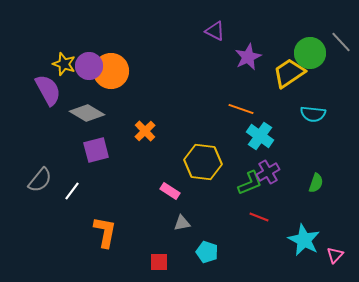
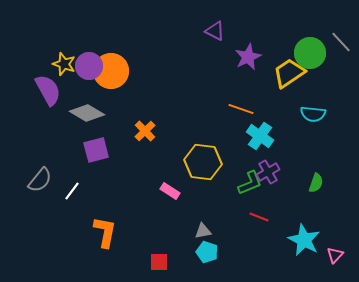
gray triangle: moved 21 px right, 8 px down
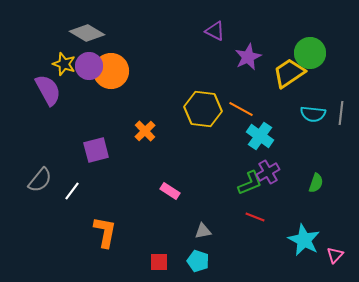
gray line: moved 71 px down; rotated 50 degrees clockwise
orange line: rotated 10 degrees clockwise
gray diamond: moved 80 px up
yellow hexagon: moved 53 px up
red line: moved 4 px left
cyan pentagon: moved 9 px left, 9 px down
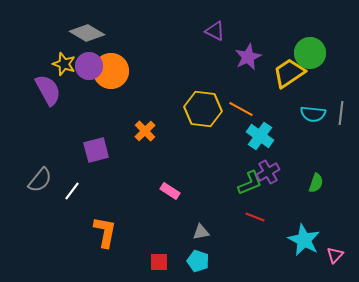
gray triangle: moved 2 px left, 1 px down
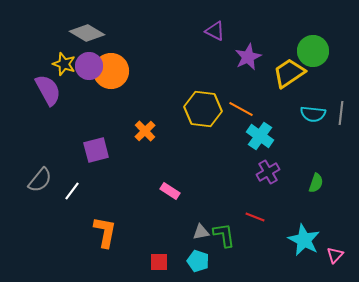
green circle: moved 3 px right, 2 px up
green L-shape: moved 26 px left, 52 px down; rotated 76 degrees counterclockwise
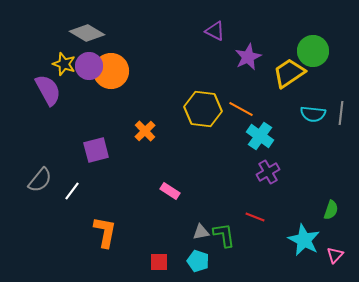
green semicircle: moved 15 px right, 27 px down
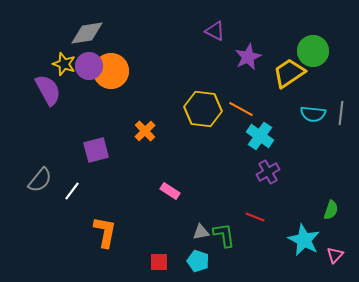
gray diamond: rotated 40 degrees counterclockwise
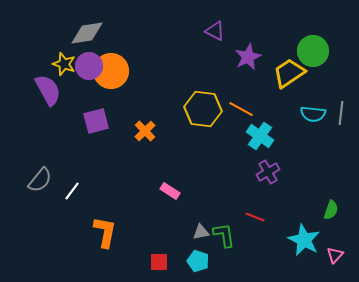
purple square: moved 29 px up
